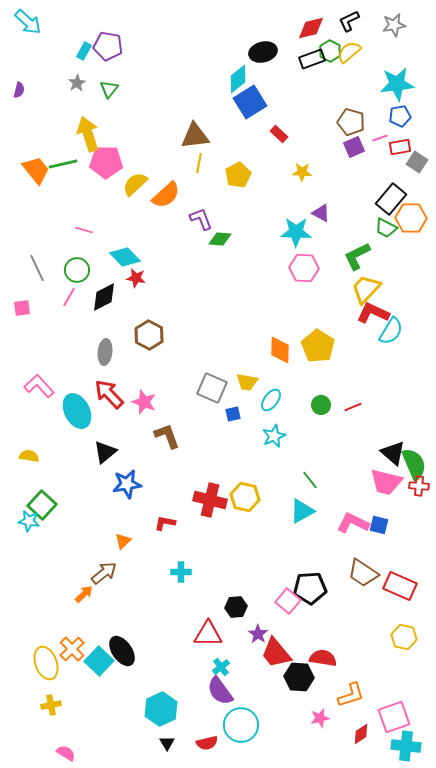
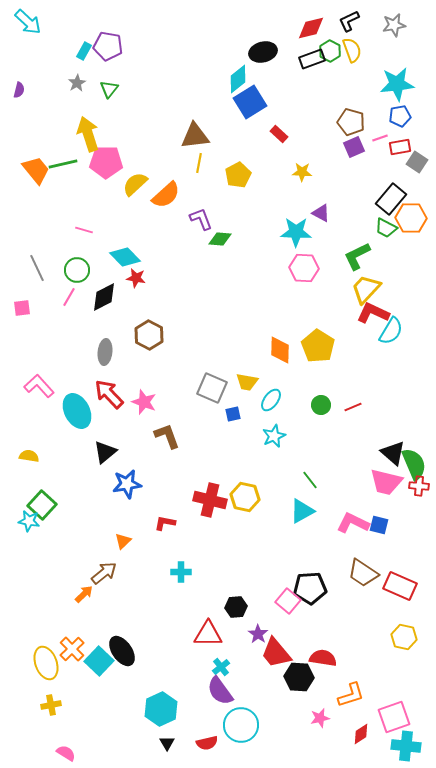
yellow semicircle at (349, 52): moved 3 px right, 2 px up; rotated 110 degrees clockwise
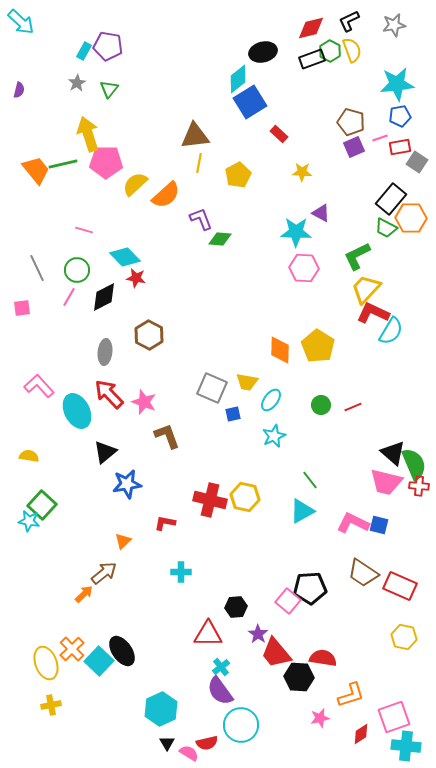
cyan arrow at (28, 22): moved 7 px left
pink semicircle at (66, 753): moved 123 px right
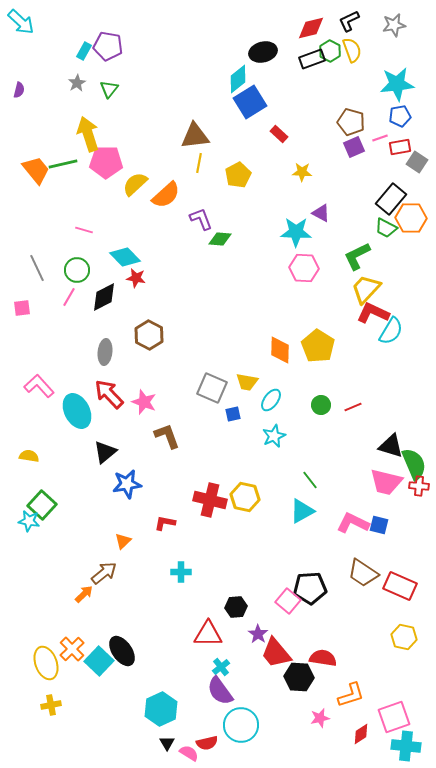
black triangle at (393, 453): moved 2 px left, 7 px up; rotated 24 degrees counterclockwise
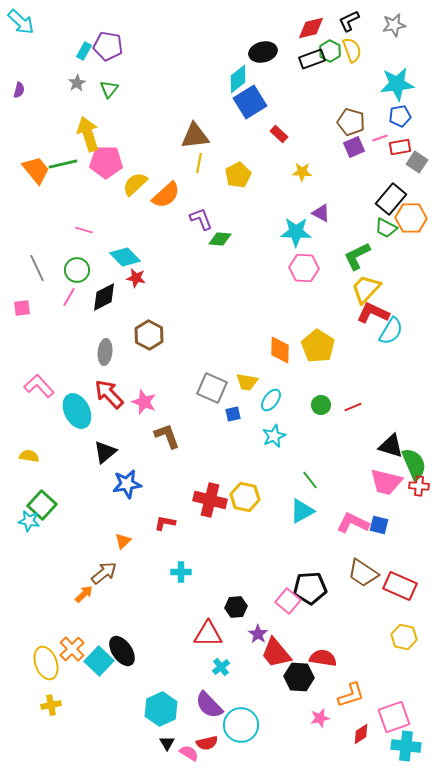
purple semicircle at (220, 691): moved 11 px left, 14 px down; rotated 8 degrees counterclockwise
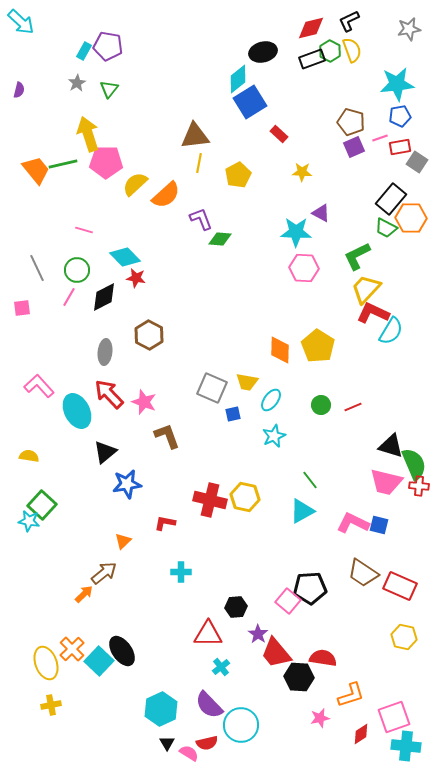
gray star at (394, 25): moved 15 px right, 4 px down
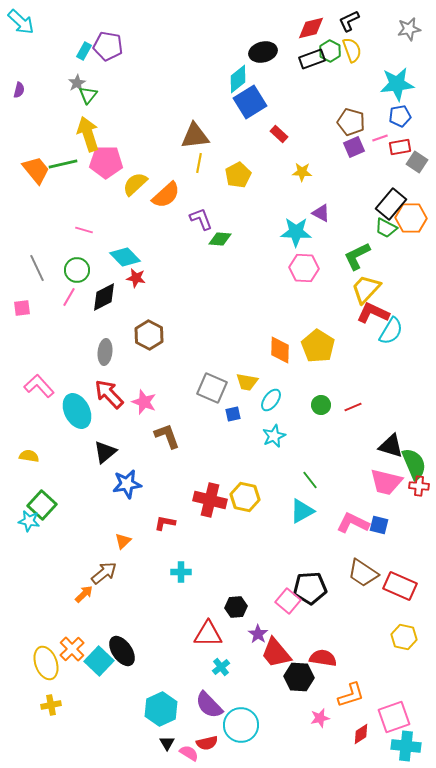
green triangle at (109, 89): moved 21 px left, 6 px down
black rectangle at (391, 199): moved 5 px down
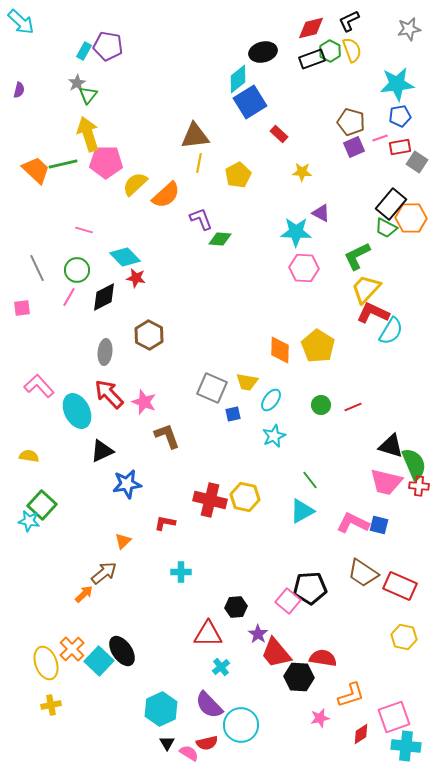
orange trapezoid at (36, 170): rotated 8 degrees counterclockwise
black triangle at (105, 452): moved 3 px left, 1 px up; rotated 15 degrees clockwise
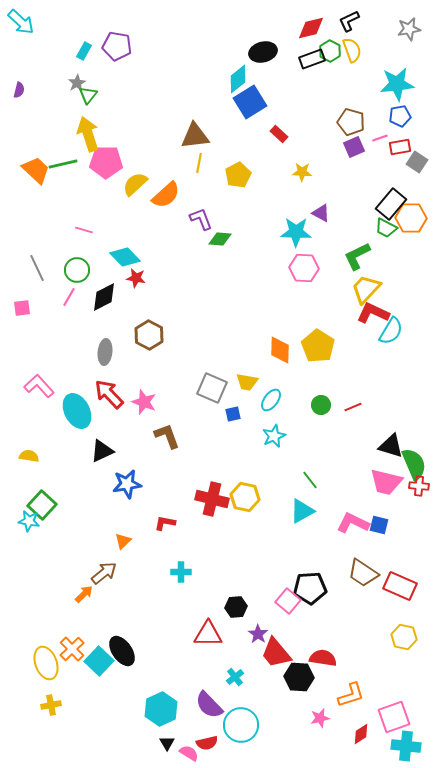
purple pentagon at (108, 46): moved 9 px right
red cross at (210, 500): moved 2 px right, 1 px up
cyan cross at (221, 667): moved 14 px right, 10 px down
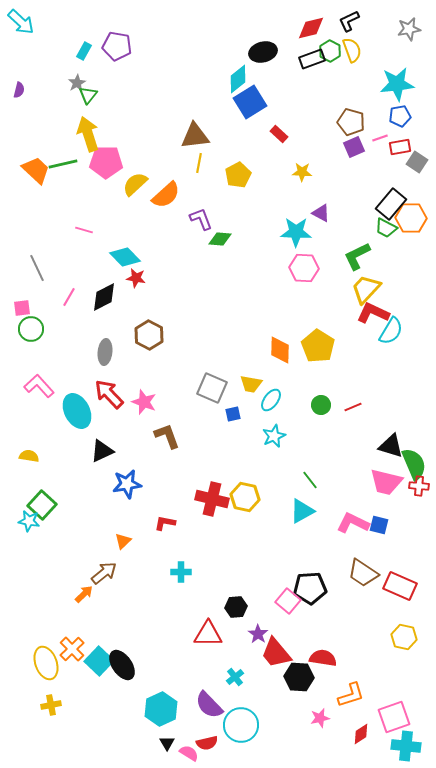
green circle at (77, 270): moved 46 px left, 59 px down
yellow trapezoid at (247, 382): moved 4 px right, 2 px down
black ellipse at (122, 651): moved 14 px down
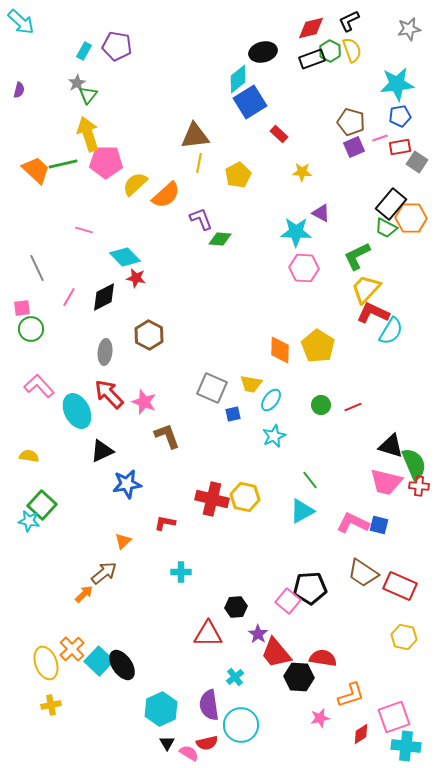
purple semicircle at (209, 705): rotated 36 degrees clockwise
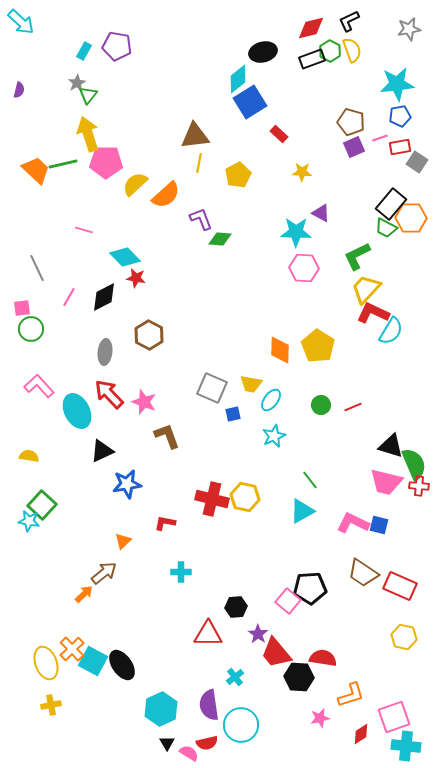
cyan square at (99, 661): moved 6 px left; rotated 16 degrees counterclockwise
